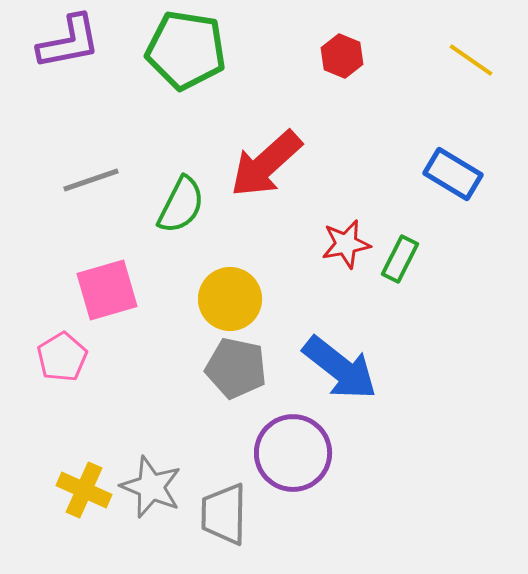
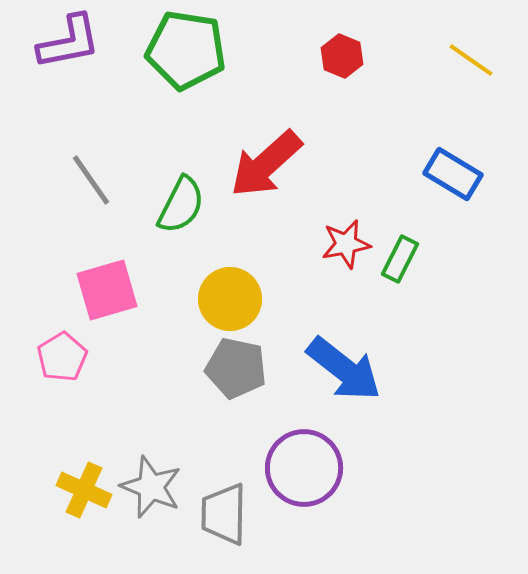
gray line: rotated 74 degrees clockwise
blue arrow: moved 4 px right, 1 px down
purple circle: moved 11 px right, 15 px down
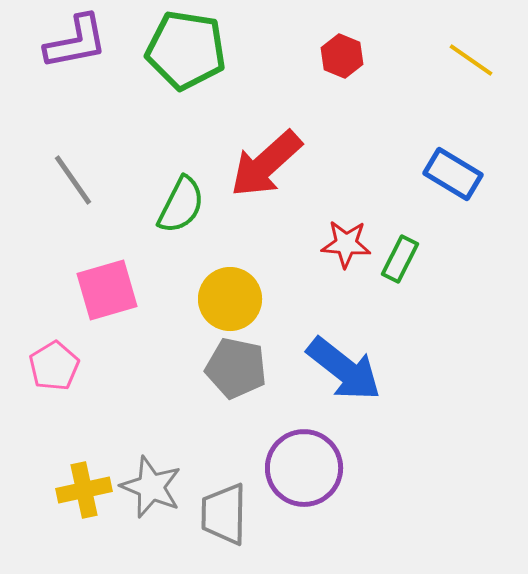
purple L-shape: moved 7 px right
gray line: moved 18 px left
red star: rotated 15 degrees clockwise
pink pentagon: moved 8 px left, 9 px down
yellow cross: rotated 36 degrees counterclockwise
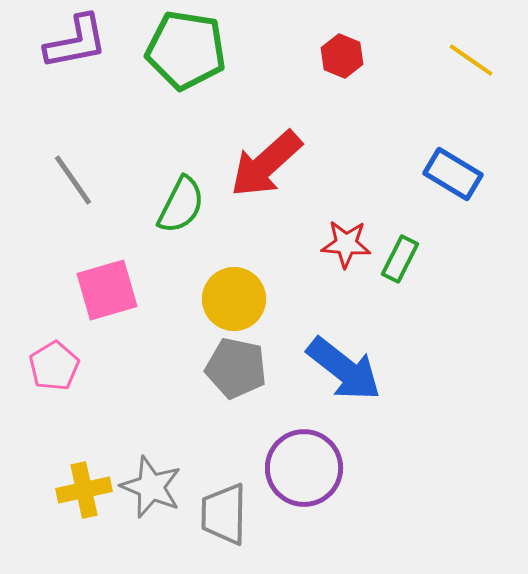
yellow circle: moved 4 px right
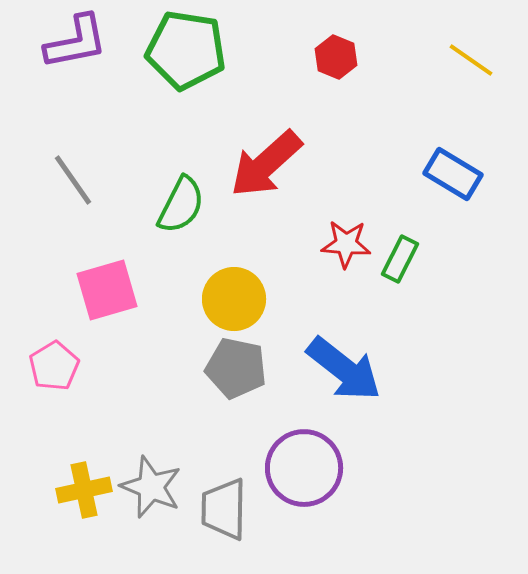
red hexagon: moved 6 px left, 1 px down
gray trapezoid: moved 5 px up
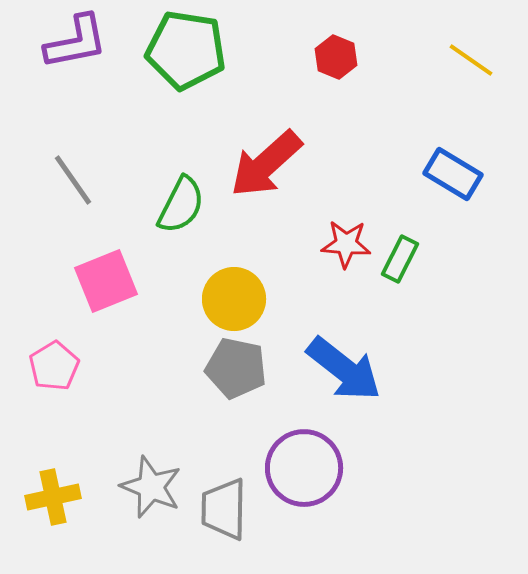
pink square: moved 1 px left, 9 px up; rotated 6 degrees counterclockwise
yellow cross: moved 31 px left, 7 px down
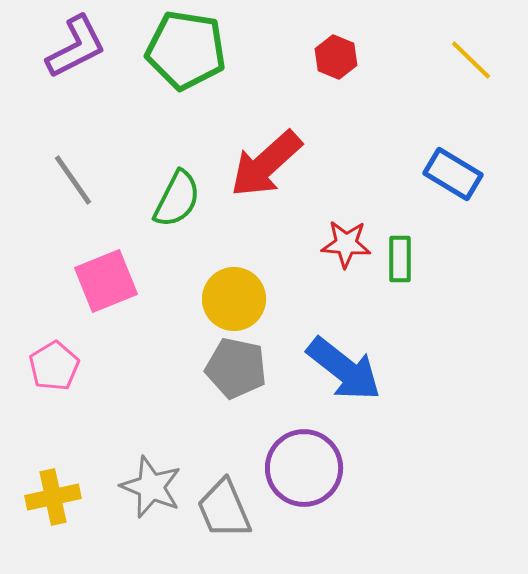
purple L-shape: moved 5 px down; rotated 16 degrees counterclockwise
yellow line: rotated 9 degrees clockwise
green semicircle: moved 4 px left, 6 px up
green rectangle: rotated 27 degrees counterclockwise
gray trapezoid: rotated 24 degrees counterclockwise
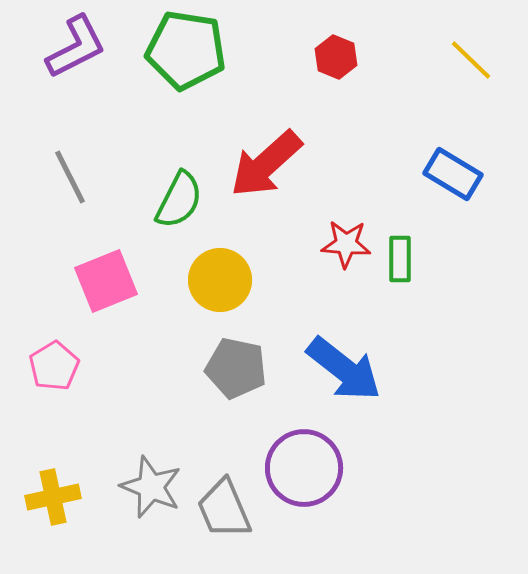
gray line: moved 3 px left, 3 px up; rotated 8 degrees clockwise
green semicircle: moved 2 px right, 1 px down
yellow circle: moved 14 px left, 19 px up
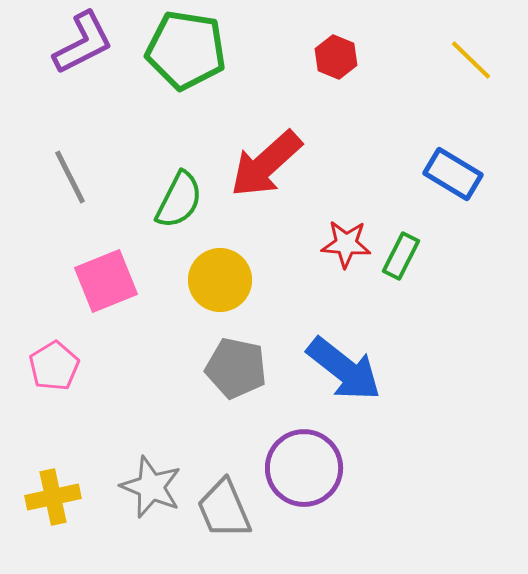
purple L-shape: moved 7 px right, 4 px up
green rectangle: moved 1 px right, 3 px up; rotated 27 degrees clockwise
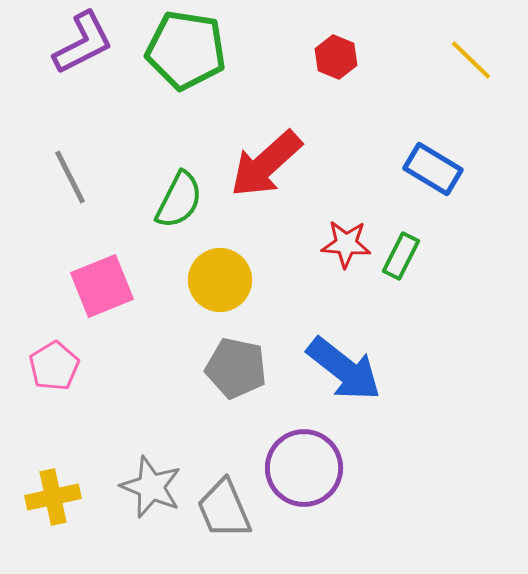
blue rectangle: moved 20 px left, 5 px up
pink square: moved 4 px left, 5 px down
